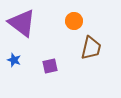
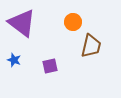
orange circle: moved 1 px left, 1 px down
brown trapezoid: moved 2 px up
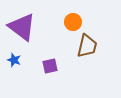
purple triangle: moved 4 px down
brown trapezoid: moved 4 px left
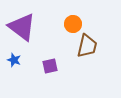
orange circle: moved 2 px down
